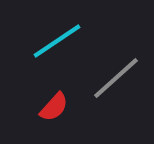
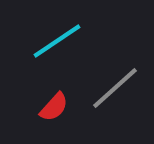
gray line: moved 1 px left, 10 px down
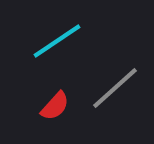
red semicircle: moved 1 px right, 1 px up
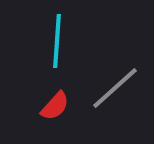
cyan line: rotated 52 degrees counterclockwise
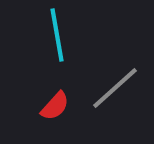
cyan line: moved 6 px up; rotated 14 degrees counterclockwise
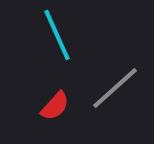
cyan line: rotated 14 degrees counterclockwise
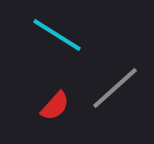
cyan line: rotated 34 degrees counterclockwise
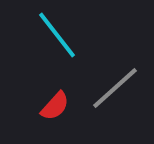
cyan line: rotated 20 degrees clockwise
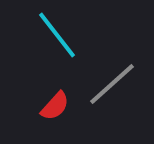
gray line: moved 3 px left, 4 px up
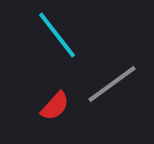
gray line: rotated 6 degrees clockwise
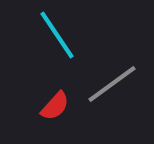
cyan line: rotated 4 degrees clockwise
